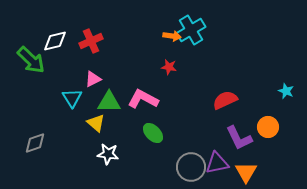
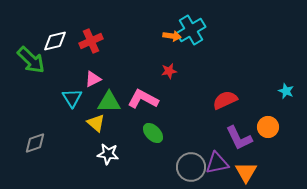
red star: moved 4 px down; rotated 21 degrees counterclockwise
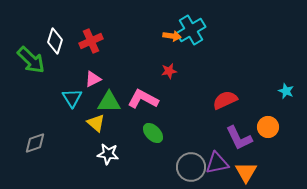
white diamond: rotated 60 degrees counterclockwise
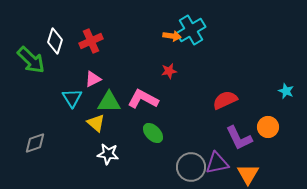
orange triangle: moved 2 px right, 2 px down
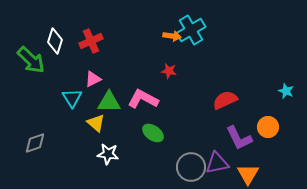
red star: rotated 21 degrees clockwise
green ellipse: rotated 10 degrees counterclockwise
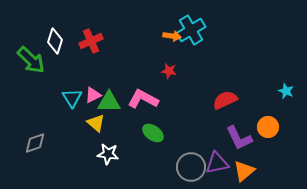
pink triangle: moved 16 px down
orange triangle: moved 4 px left, 3 px up; rotated 20 degrees clockwise
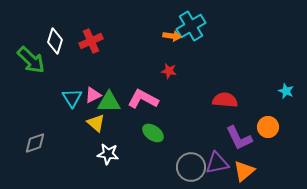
cyan cross: moved 4 px up
red semicircle: rotated 30 degrees clockwise
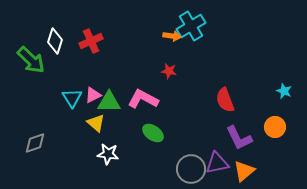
cyan star: moved 2 px left
red semicircle: rotated 115 degrees counterclockwise
orange circle: moved 7 px right
gray circle: moved 2 px down
